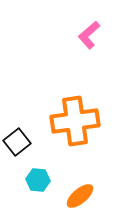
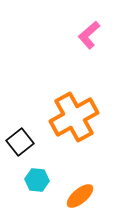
orange cross: moved 1 px left, 4 px up; rotated 21 degrees counterclockwise
black square: moved 3 px right
cyan hexagon: moved 1 px left
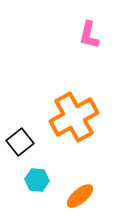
pink L-shape: rotated 36 degrees counterclockwise
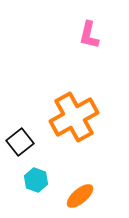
cyan hexagon: moved 1 px left; rotated 15 degrees clockwise
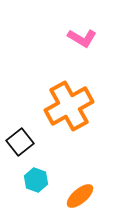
pink L-shape: moved 7 px left, 3 px down; rotated 72 degrees counterclockwise
orange cross: moved 5 px left, 11 px up
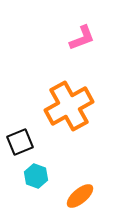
pink L-shape: rotated 52 degrees counterclockwise
black square: rotated 16 degrees clockwise
cyan hexagon: moved 4 px up
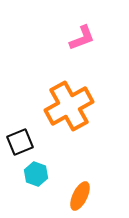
cyan hexagon: moved 2 px up
orange ellipse: rotated 24 degrees counterclockwise
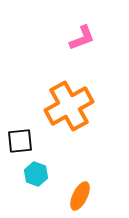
black square: moved 1 px up; rotated 16 degrees clockwise
